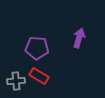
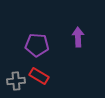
purple arrow: moved 1 px left, 1 px up; rotated 18 degrees counterclockwise
purple pentagon: moved 3 px up
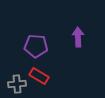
purple pentagon: moved 1 px left, 1 px down
gray cross: moved 1 px right, 3 px down
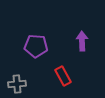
purple arrow: moved 4 px right, 4 px down
red rectangle: moved 24 px right; rotated 30 degrees clockwise
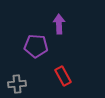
purple arrow: moved 23 px left, 17 px up
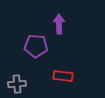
red rectangle: rotated 54 degrees counterclockwise
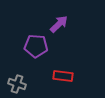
purple arrow: rotated 48 degrees clockwise
gray cross: rotated 24 degrees clockwise
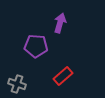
purple arrow: moved 1 px right, 1 px up; rotated 30 degrees counterclockwise
red rectangle: rotated 48 degrees counterclockwise
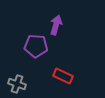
purple arrow: moved 4 px left, 2 px down
red rectangle: rotated 66 degrees clockwise
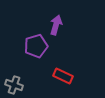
purple pentagon: rotated 20 degrees counterclockwise
gray cross: moved 3 px left, 1 px down
